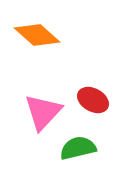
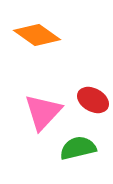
orange diamond: rotated 6 degrees counterclockwise
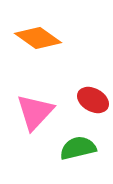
orange diamond: moved 1 px right, 3 px down
pink triangle: moved 8 px left
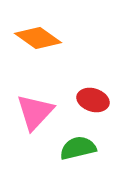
red ellipse: rotated 12 degrees counterclockwise
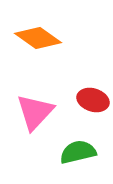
green semicircle: moved 4 px down
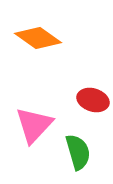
pink triangle: moved 1 px left, 13 px down
green semicircle: rotated 87 degrees clockwise
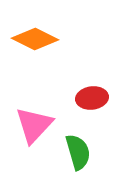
orange diamond: moved 3 px left, 1 px down; rotated 9 degrees counterclockwise
red ellipse: moved 1 px left, 2 px up; rotated 24 degrees counterclockwise
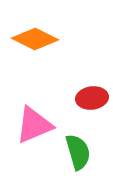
pink triangle: rotated 24 degrees clockwise
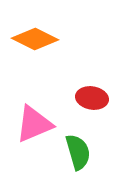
red ellipse: rotated 16 degrees clockwise
pink triangle: moved 1 px up
